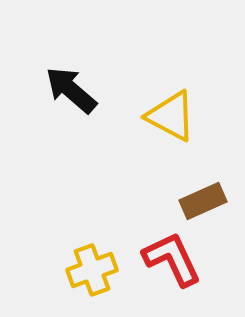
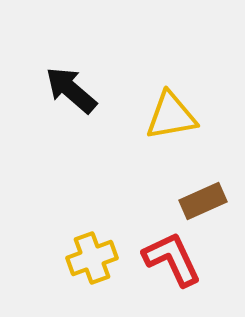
yellow triangle: rotated 38 degrees counterclockwise
yellow cross: moved 12 px up
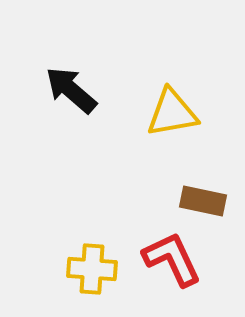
yellow triangle: moved 1 px right, 3 px up
brown rectangle: rotated 36 degrees clockwise
yellow cross: moved 11 px down; rotated 24 degrees clockwise
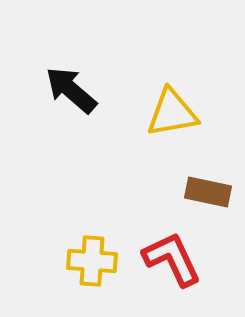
brown rectangle: moved 5 px right, 9 px up
yellow cross: moved 8 px up
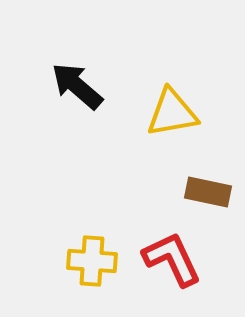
black arrow: moved 6 px right, 4 px up
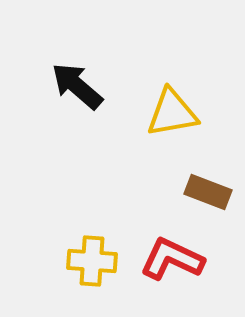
brown rectangle: rotated 9 degrees clockwise
red L-shape: rotated 40 degrees counterclockwise
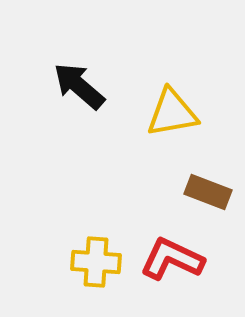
black arrow: moved 2 px right
yellow cross: moved 4 px right, 1 px down
